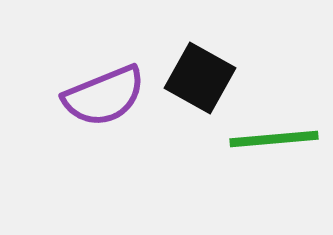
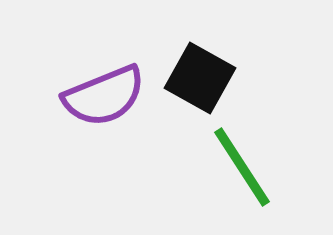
green line: moved 32 px left, 28 px down; rotated 62 degrees clockwise
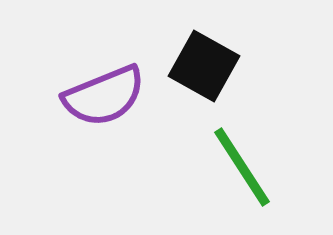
black square: moved 4 px right, 12 px up
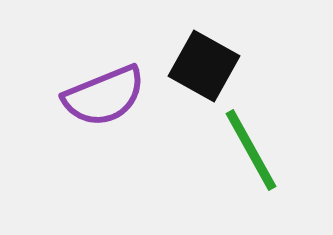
green line: moved 9 px right, 17 px up; rotated 4 degrees clockwise
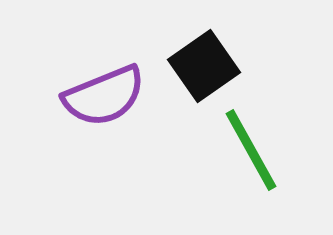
black square: rotated 26 degrees clockwise
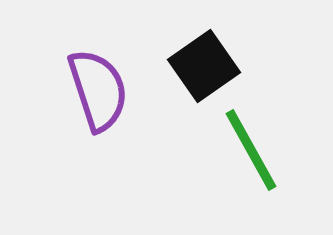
purple semicircle: moved 6 px left, 6 px up; rotated 86 degrees counterclockwise
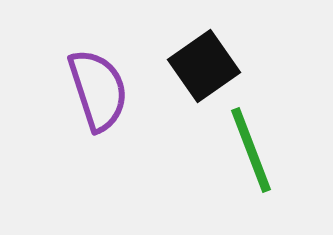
green line: rotated 8 degrees clockwise
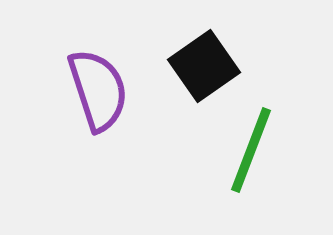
green line: rotated 42 degrees clockwise
